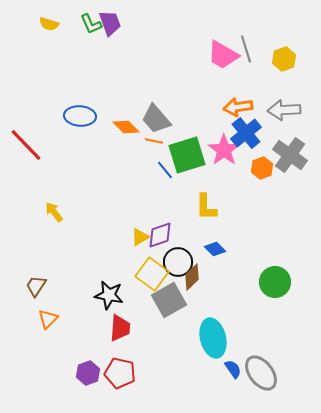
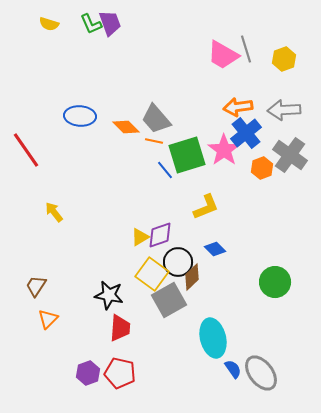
red line: moved 5 px down; rotated 9 degrees clockwise
yellow L-shape: rotated 112 degrees counterclockwise
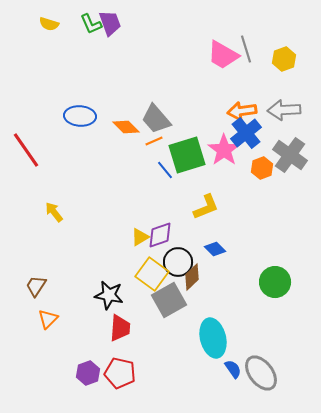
orange arrow: moved 4 px right, 4 px down
orange line: rotated 36 degrees counterclockwise
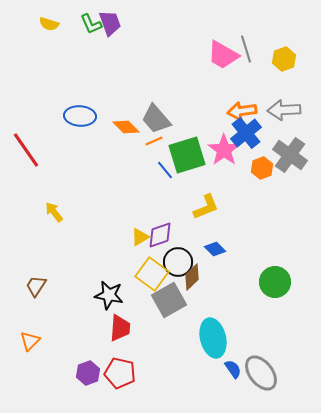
orange triangle: moved 18 px left, 22 px down
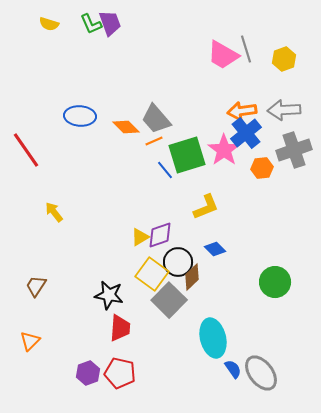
gray cross: moved 4 px right, 5 px up; rotated 36 degrees clockwise
orange hexagon: rotated 15 degrees clockwise
gray square: rotated 16 degrees counterclockwise
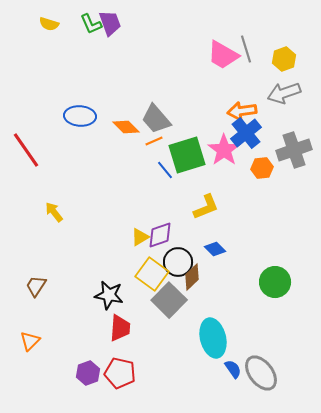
gray arrow: moved 17 px up; rotated 16 degrees counterclockwise
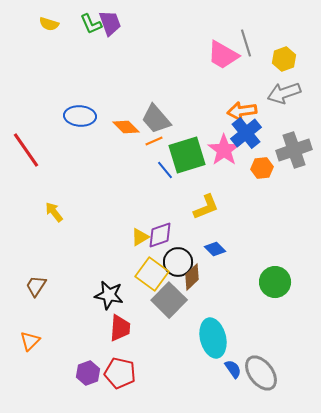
gray line: moved 6 px up
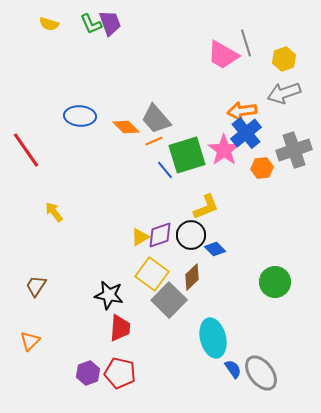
black circle: moved 13 px right, 27 px up
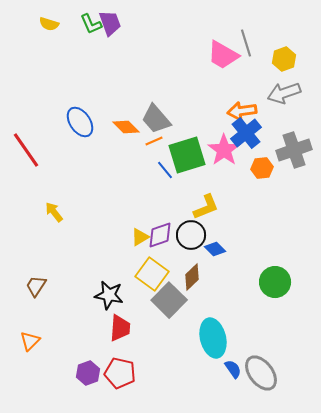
blue ellipse: moved 6 px down; rotated 52 degrees clockwise
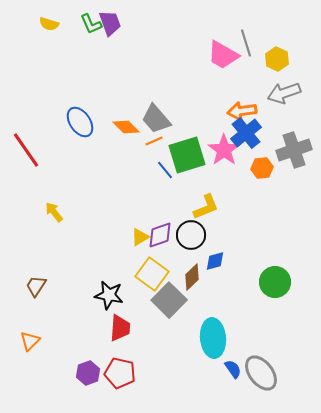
yellow hexagon: moved 7 px left; rotated 15 degrees counterclockwise
blue diamond: moved 12 px down; rotated 60 degrees counterclockwise
cyan ellipse: rotated 9 degrees clockwise
